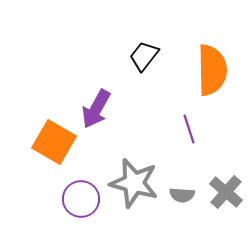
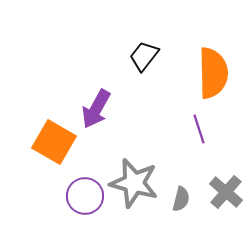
orange semicircle: moved 1 px right, 3 px down
purple line: moved 10 px right
gray semicircle: moved 1 px left, 4 px down; rotated 80 degrees counterclockwise
purple circle: moved 4 px right, 3 px up
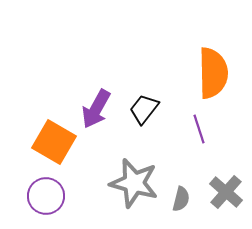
black trapezoid: moved 53 px down
purple circle: moved 39 px left
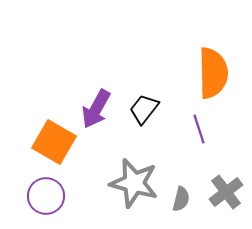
gray cross: rotated 12 degrees clockwise
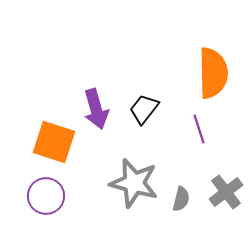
purple arrow: rotated 45 degrees counterclockwise
orange square: rotated 12 degrees counterclockwise
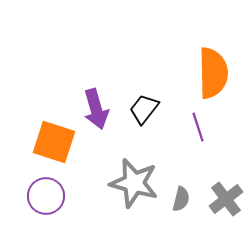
purple line: moved 1 px left, 2 px up
gray cross: moved 7 px down
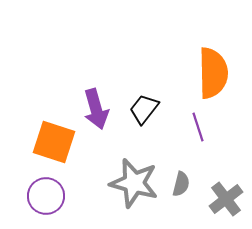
gray semicircle: moved 15 px up
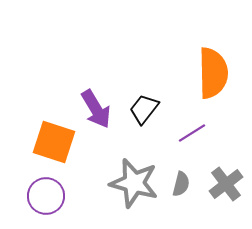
purple arrow: rotated 15 degrees counterclockwise
purple line: moved 6 px left, 6 px down; rotated 76 degrees clockwise
gray cross: moved 15 px up
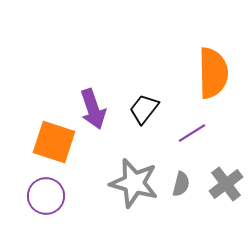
purple arrow: moved 3 px left; rotated 12 degrees clockwise
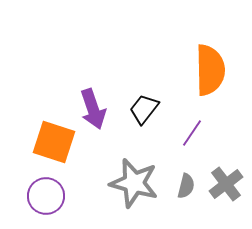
orange semicircle: moved 3 px left, 3 px up
purple line: rotated 24 degrees counterclockwise
gray semicircle: moved 5 px right, 2 px down
